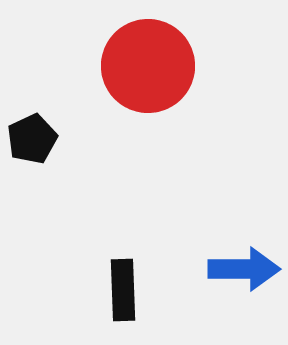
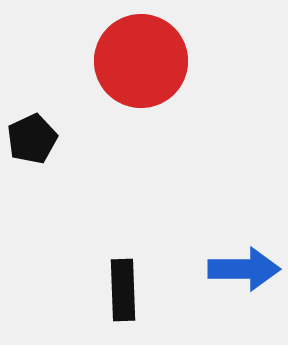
red circle: moved 7 px left, 5 px up
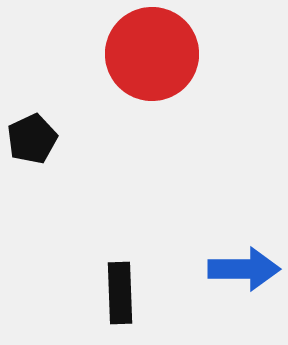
red circle: moved 11 px right, 7 px up
black rectangle: moved 3 px left, 3 px down
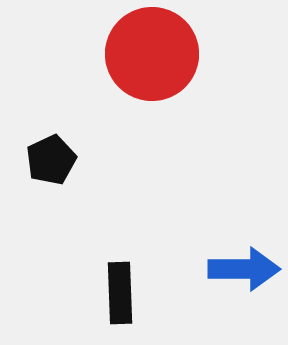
black pentagon: moved 19 px right, 21 px down
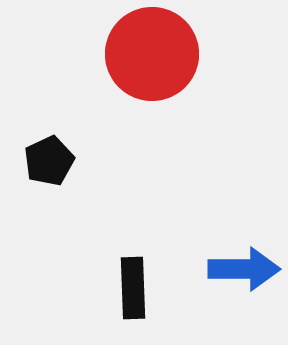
black pentagon: moved 2 px left, 1 px down
black rectangle: moved 13 px right, 5 px up
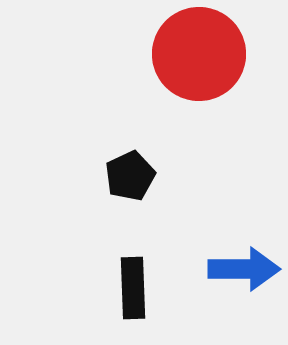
red circle: moved 47 px right
black pentagon: moved 81 px right, 15 px down
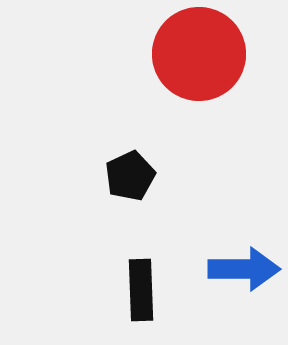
black rectangle: moved 8 px right, 2 px down
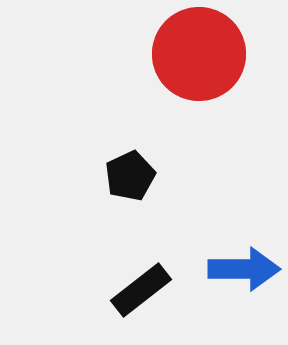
black rectangle: rotated 54 degrees clockwise
